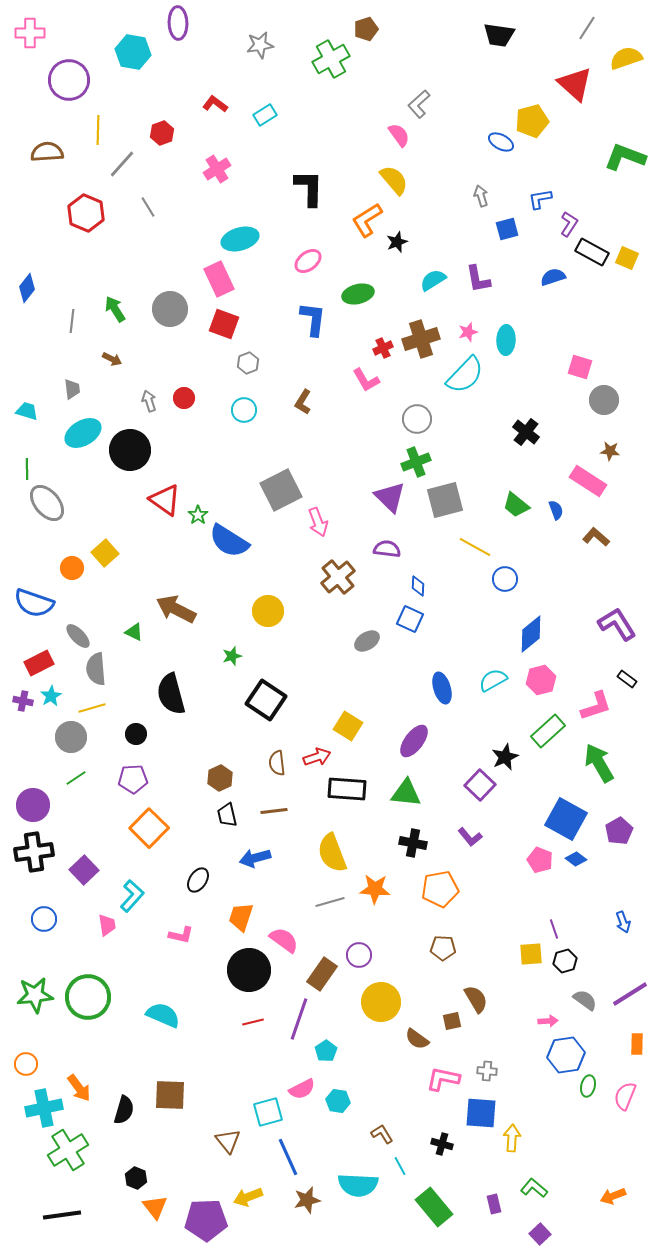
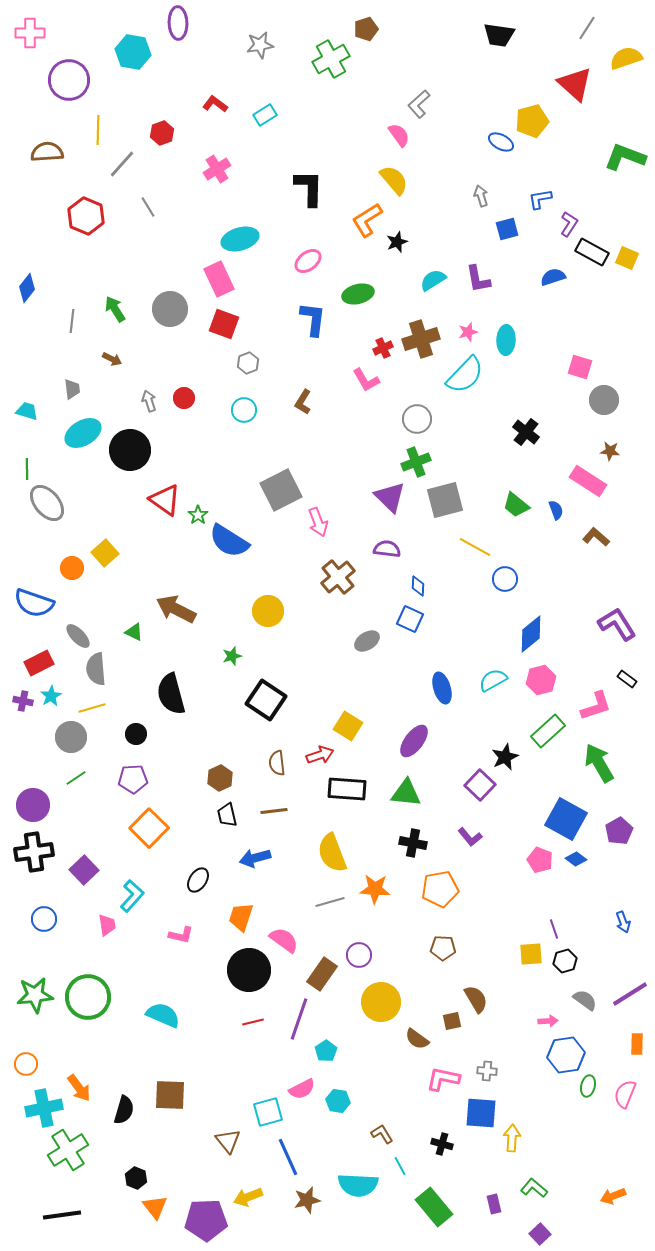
red hexagon at (86, 213): moved 3 px down
red arrow at (317, 757): moved 3 px right, 2 px up
pink semicircle at (625, 1096): moved 2 px up
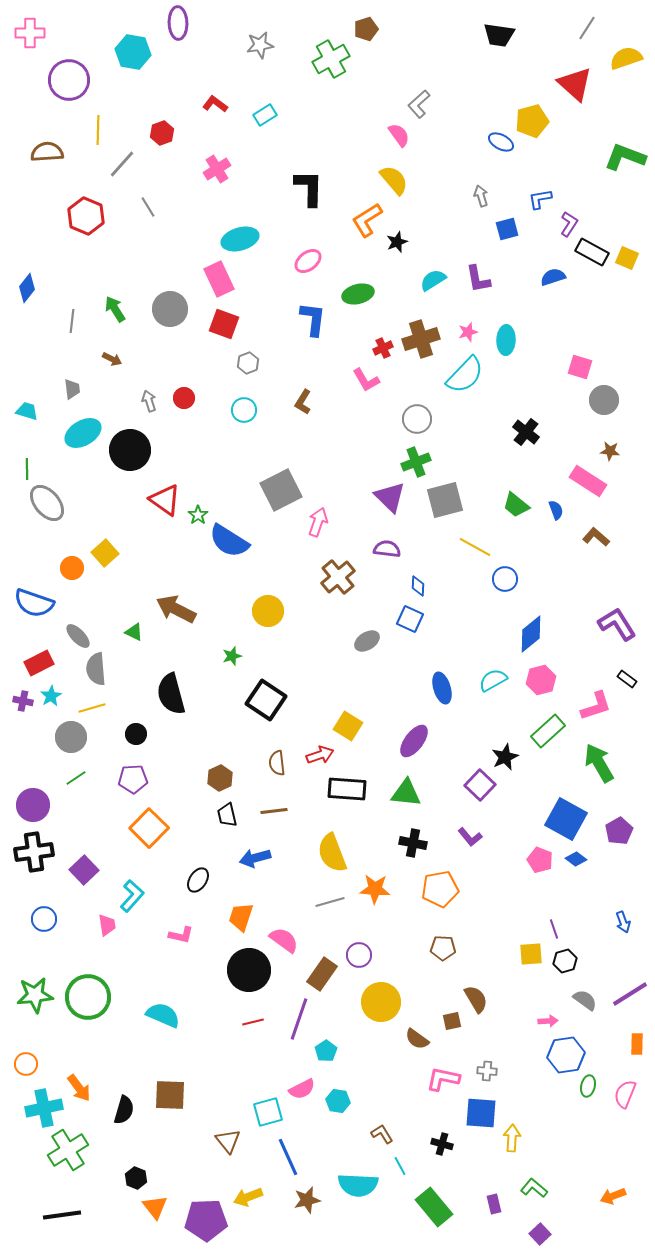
pink arrow at (318, 522): rotated 140 degrees counterclockwise
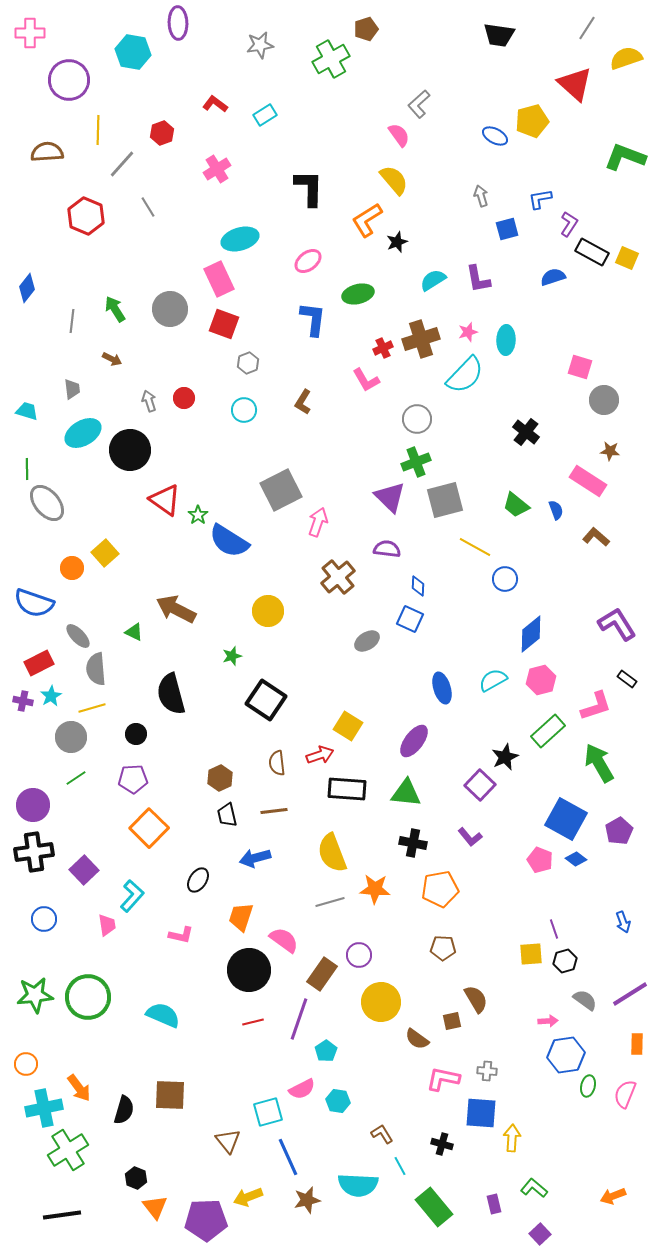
blue ellipse at (501, 142): moved 6 px left, 6 px up
